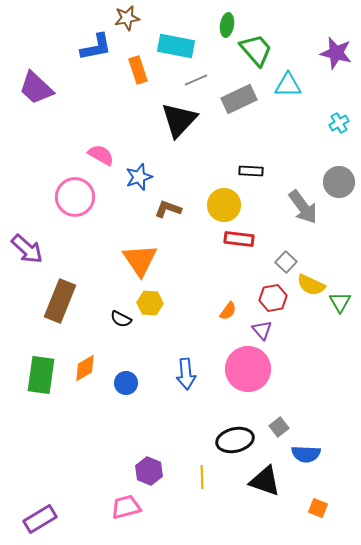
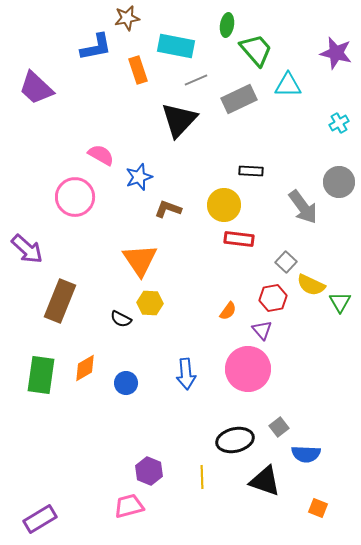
pink trapezoid at (126, 507): moved 3 px right, 1 px up
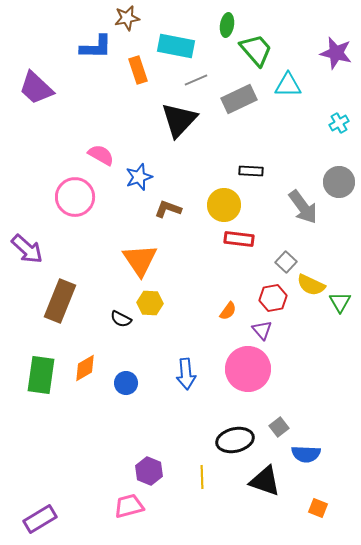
blue L-shape at (96, 47): rotated 12 degrees clockwise
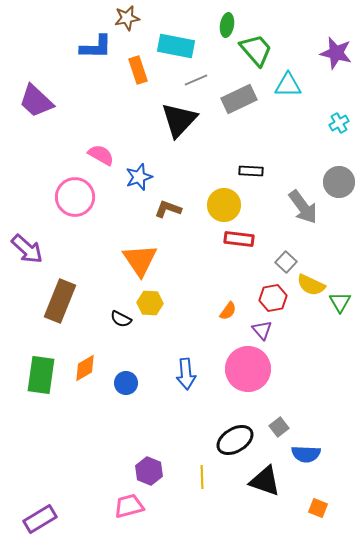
purple trapezoid at (36, 88): moved 13 px down
black ellipse at (235, 440): rotated 18 degrees counterclockwise
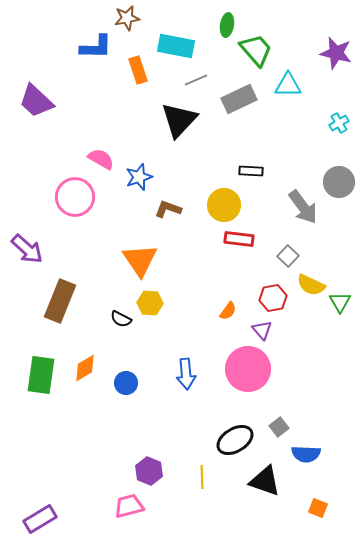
pink semicircle at (101, 155): moved 4 px down
gray square at (286, 262): moved 2 px right, 6 px up
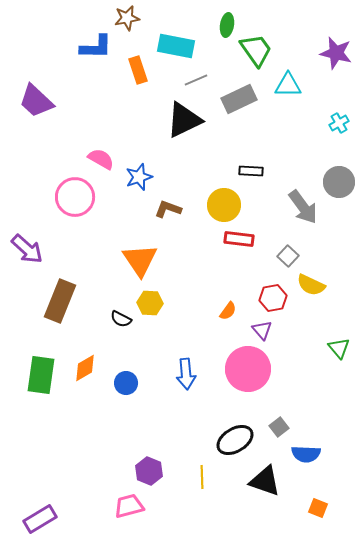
green trapezoid at (256, 50): rotated 6 degrees clockwise
black triangle at (179, 120): moved 5 px right; rotated 21 degrees clockwise
green triangle at (340, 302): moved 1 px left, 46 px down; rotated 10 degrees counterclockwise
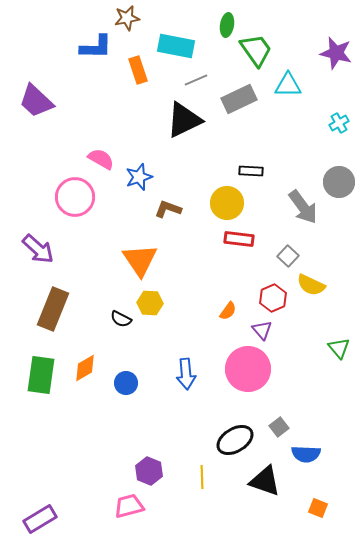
yellow circle at (224, 205): moved 3 px right, 2 px up
purple arrow at (27, 249): moved 11 px right
red hexagon at (273, 298): rotated 12 degrees counterclockwise
brown rectangle at (60, 301): moved 7 px left, 8 px down
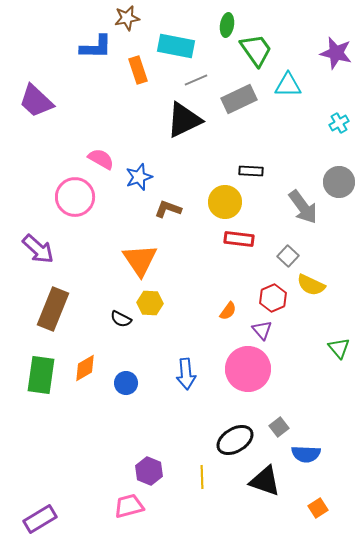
yellow circle at (227, 203): moved 2 px left, 1 px up
orange square at (318, 508): rotated 36 degrees clockwise
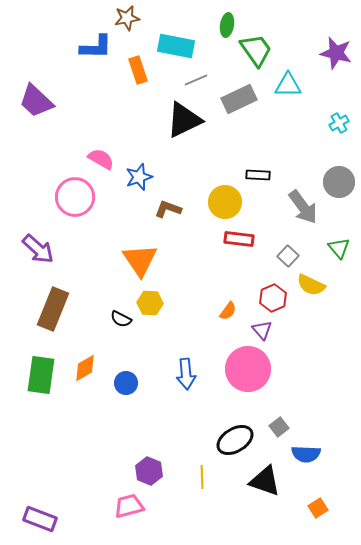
black rectangle at (251, 171): moved 7 px right, 4 px down
green triangle at (339, 348): moved 100 px up
purple rectangle at (40, 519): rotated 52 degrees clockwise
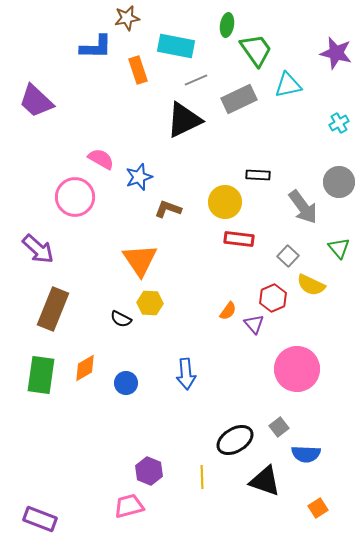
cyan triangle at (288, 85): rotated 12 degrees counterclockwise
purple triangle at (262, 330): moved 8 px left, 6 px up
pink circle at (248, 369): moved 49 px right
